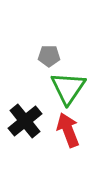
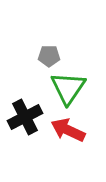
black cross: moved 4 px up; rotated 12 degrees clockwise
red arrow: rotated 44 degrees counterclockwise
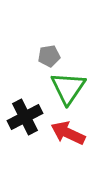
gray pentagon: rotated 10 degrees counterclockwise
red arrow: moved 3 px down
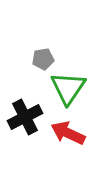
gray pentagon: moved 6 px left, 3 px down
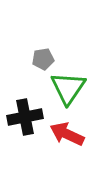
black cross: rotated 16 degrees clockwise
red arrow: moved 1 px left, 1 px down
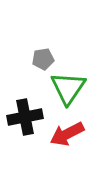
red arrow: rotated 52 degrees counterclockwise
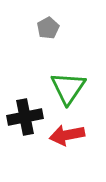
gray pentagon: moved 5 px right, 31 px up; rotated 20 degrees counterclockwise
red arrow: moved 1 px down; rotated 16 degrees clockwise
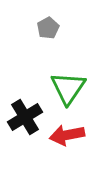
black cross: rotated 20 degrees counterclockwise
